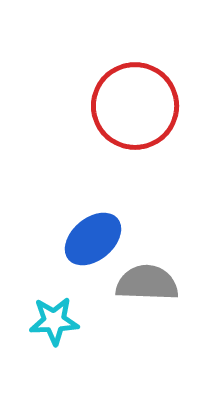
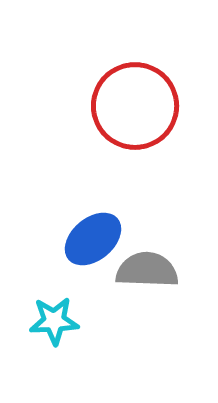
gray semicircle: moved 13 px up
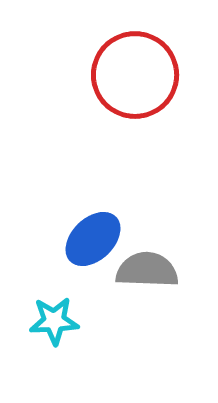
red circle: moved 31 px up
blue ellipse: rotated 4 degrees counterclockwise
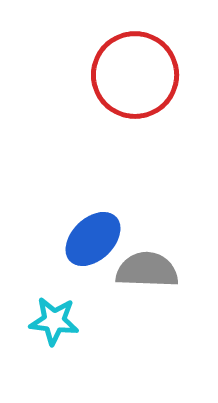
cyan star: rotated 9 degrees clockwise
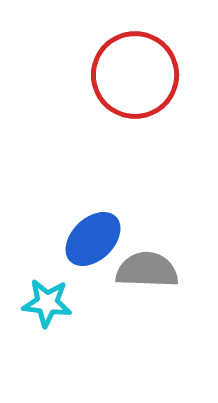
cyan star: moved 7 px left, 18 px up
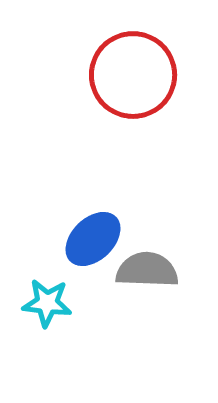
red circle: moved 2 px left
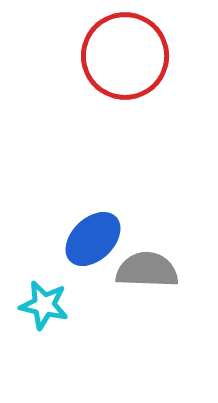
red circle: moved 8 px left, 19 px up
cyan star: moved 3 px left, 2 px down; rotated 6 degrees clockwise
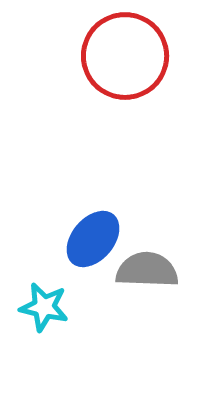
blue ellipse: rotated 6 degrees counterclockwise
cyan star: moved 2 px down
